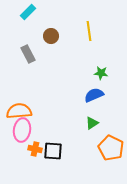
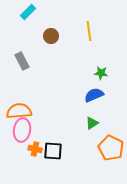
gray rectangle: moved 6 px left, 7 px down
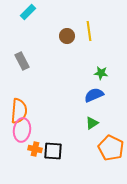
brown circle: moved 16 px right
orange semicircle: rotated 100 degrees clockwise
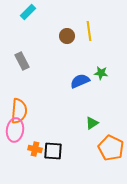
blue semicircle: moved 14 px left, 14 px up
pink ellipse: moved 7 px left
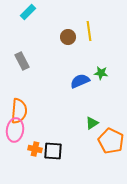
brown circle: moved 1 px right, 1 px down
orange pentagon: moved 7 px up
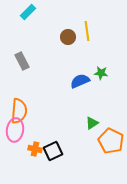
yellow line: moved 2 px left
black square: rotated 30 degrees counterclockwise
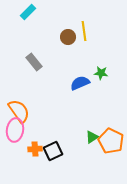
yellow line: moved 3 px left
gray rectangle: moved 12 px right, 1 px down; rotated 12 degrees counterclockwise
blue semicircle: moved 2 px down
orange semicircle: rotated 40 degrees counterclockwise
green triangle: moved 14 px down
orange cross: rotated 16 degrees counterclockwise
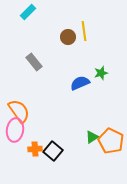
green star: rotated 24 degrees counterclockwise
black square: rotated 24 degrees counterclockwise
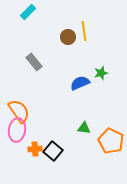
pink ellipse: moved 2 px right
green triangle: moved 8 px left, 9 px up; rotated 40 degrees clockwise
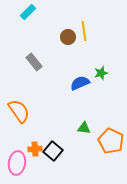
pink ellipse: moved 33 px down
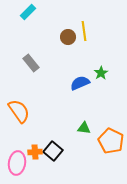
gray rectangle: moved 3 px left, 1 px down
green star: rotated 16 degrees counterclockwise
orange cross: moved 3 px down
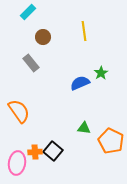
brown circle: moved 25 px left
